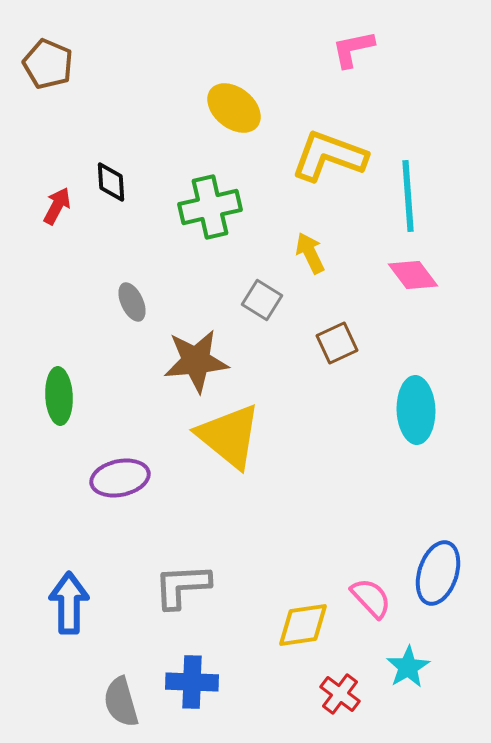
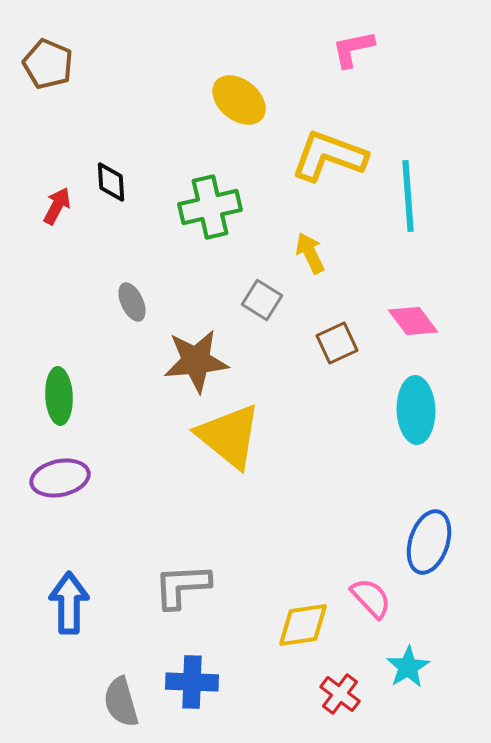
yellow ellipse: moved 5 px right, 8 px up
pink diamond: moved 46 px down
purple ellipse: moved 60 px left
blue ellipse: moved 9 px left, 31 px up
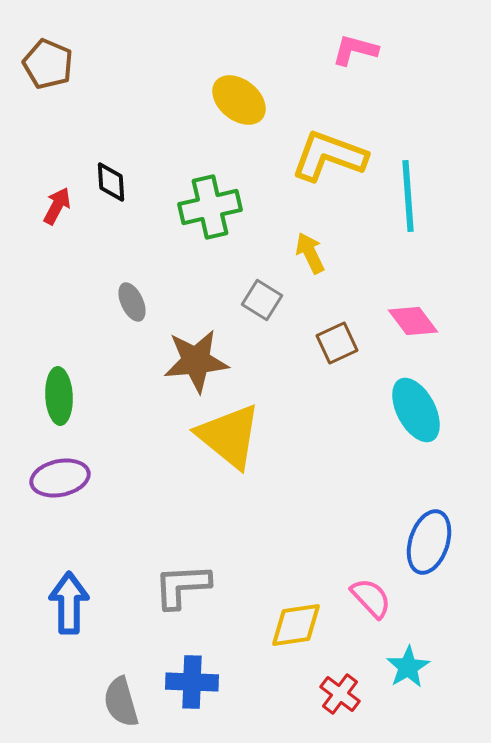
pink L-shape: moved 2 px right, 1 px down; rotated 27 degrees clockwise
cyan ellipse: rotated 26 degrees counterclockwise
yellow diamond: moved 7 px left
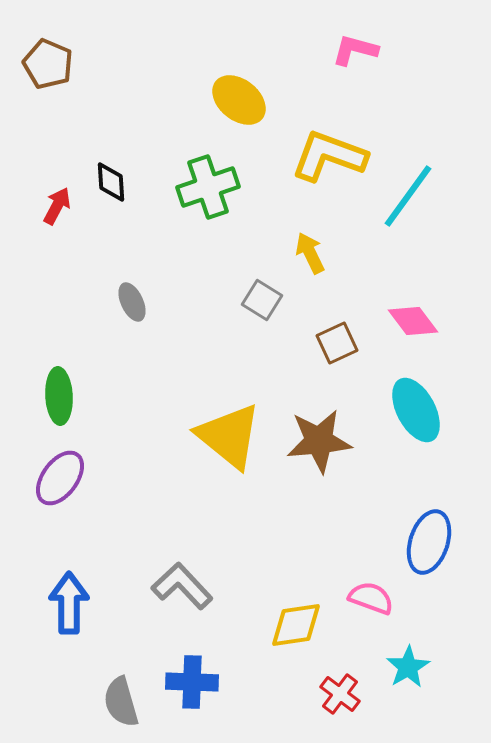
cyan line: rotated 40 degrees clockwise
green cross: moved 2 px left, 20 px up; rotated 6 degrees counterclockwise
brown star: moved 123 px right, 80 px down
purple ellipse: rotated 42 degrees counterclockwise
gray L-shape: rotated 50 degrees clockwise
pink semicircle: rotated 27 degrees counterclockwise
